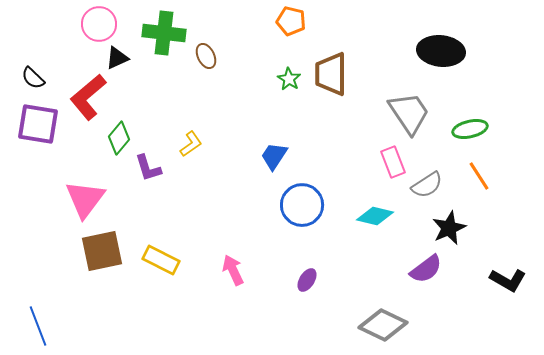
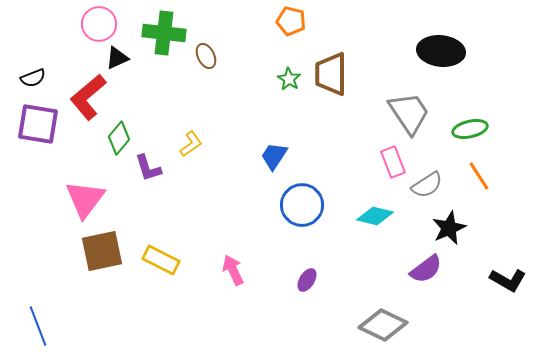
black semicircle: rotated 65 degrees counterclockwise
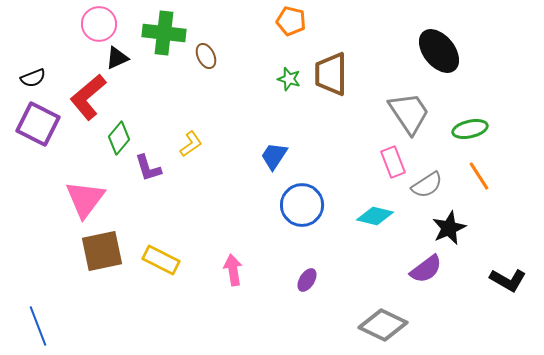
black ellipse: moved 2 px left; rotated 45 degrees clockwise
green star: rotated 15 degrees counterclockwise
purple square: rotated 18 degrees clockwise
pink arrow: rotated 16 degrees clockwise
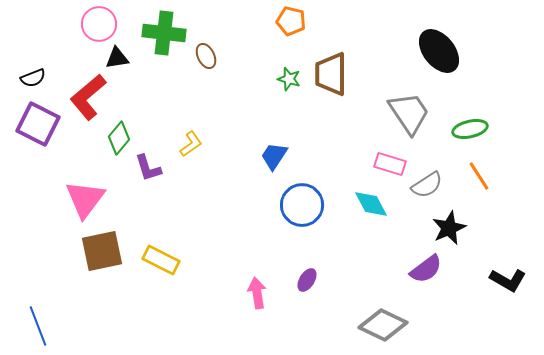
black triangle: rotated 15 degrees clockwise
pink rectangle: moved 3 px left, 2 px down; rotated 52 degrees counterclockwise
cyan diamond: moved 4 px left, 12 px up; rotated 48 degrees clockwise
pink arrow: moved 24 px right, 23 px down
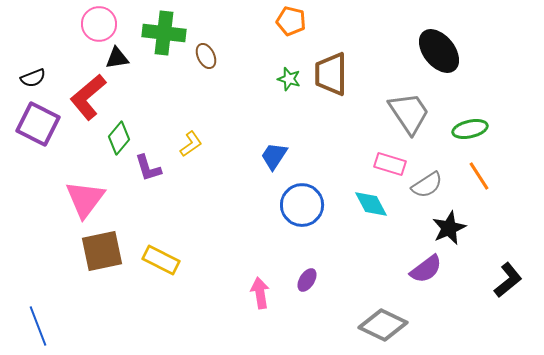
black L-shape: rotated 69 degrees counterclockwise
pink arrow: moved 3 px right
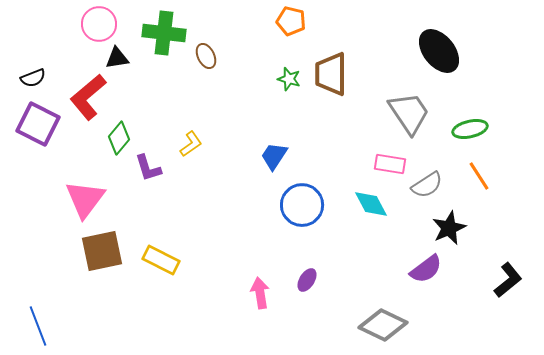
pink rectangle: rotated 8 degrees counterclockwise
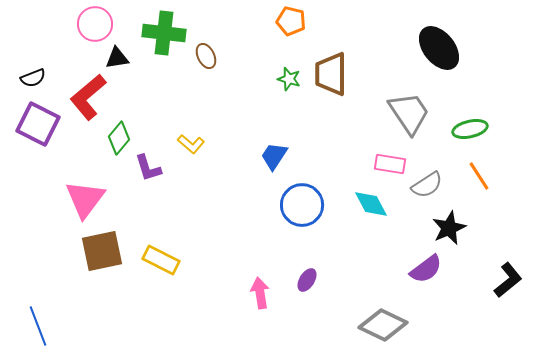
pink circle: moved 4 px left
black ellipse: moved 3 px up
yellow L-shape: rotated 76 degrees clockwise
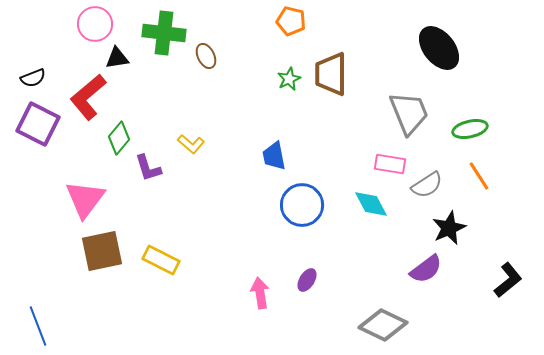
green star: rotated 30 degrees clockwise
gray trapezoid: rotated 12 degrees clockwise
blue trapezoid: rotated 44 degrees counterclockwise
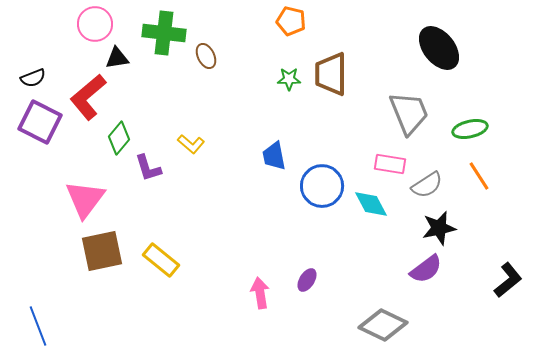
green star: rotated 25 degrees clockwise
purple square: moved 2 px right, 2 px up
blue circle: moved 20 px right, 19 px up
black star: moved 10 px left; rotated 12 degrees clockwise
yellow rectangle: rotated 12 degrees clockwise
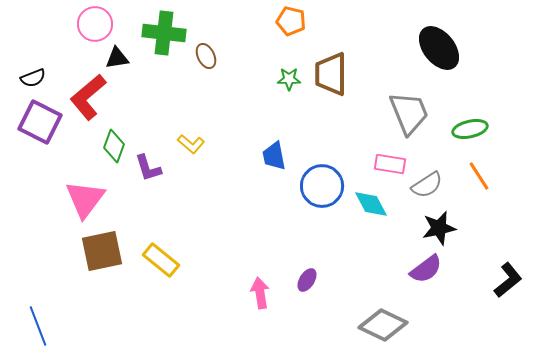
green diamond: moved 5 px left, 8 px down; rotated 20 degrees counterclockwise
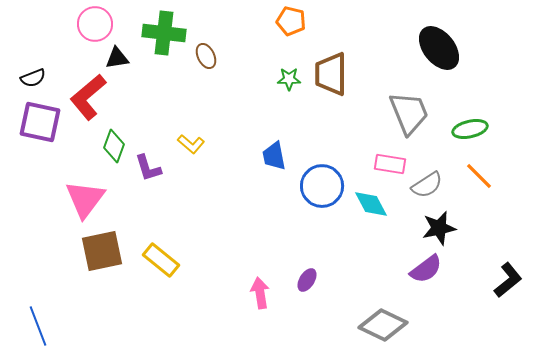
purple square: rotated 15 degrees counterclockwise
orange line: rotated 12 degrees counterclockwise
